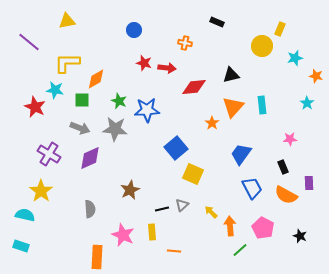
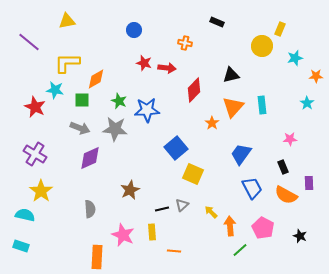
orange star at (316, 76): rotated 16 degrees counterclockwise
red diamond at (194, 87): moved 3 px down; rotated 40 degrees counterclockwise
purple cross at (49, 154): moved 14 px left
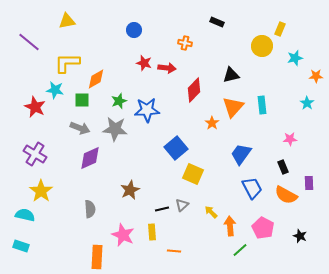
green star at (119, 101): rotated 28 degrees clockwise
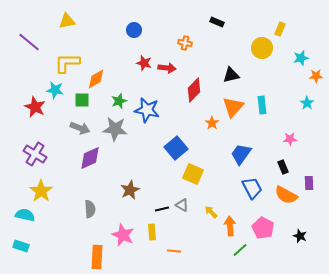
yellow circle at (262, 46): moved 2 px down
cyan star at (295, 58): moved 6 px right
blue star at (147, 110): rotated 15 degrees clockwise
gray triangle at (182, 205): rotated 48 degrees counterclockwise
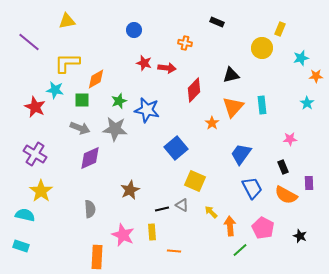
yellow square at (193, 174): moved 2 px right, 7 px down
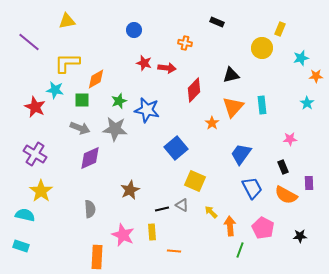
black star at (300, 236): rotated 24 degrees counterclockwise
green line at (240, 250): rotated 28 degrees counterclockwise
